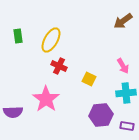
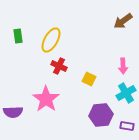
pink arrow: rotated 28 degrees clockwise
cyan cross: rotated 24 degrees counterclockwise
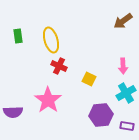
yellow ellipse: rotated 45 degrees counterclockwise
pink star: moved 2 px right, 1 px down
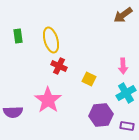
brown arrow: moved 6 px up
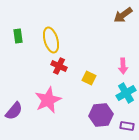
yellow square: moved 1 px up
pink star: rotated 12 degrees clockwise
purple semicircle: moved 1 px right, 1 px up; rotated 48 degrees counterclockwise
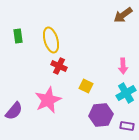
yellow square: moved 3 px left, 8 px down
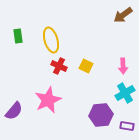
yellow square: moved 20 px up
cyan cross: moved 1 px left
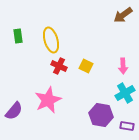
purple hexagon: rotated 15 degrees clockwise
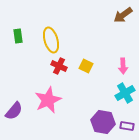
purple hexagon: moved 2 px right, 7 px down
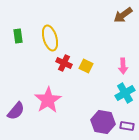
yellow ellipse: moved 1 px left, 2 px up
red cross: moved 5 px right, 3 px up
pink star: rotated 8 degrees counterclockwise
purple semicircle: moved 2 px right
